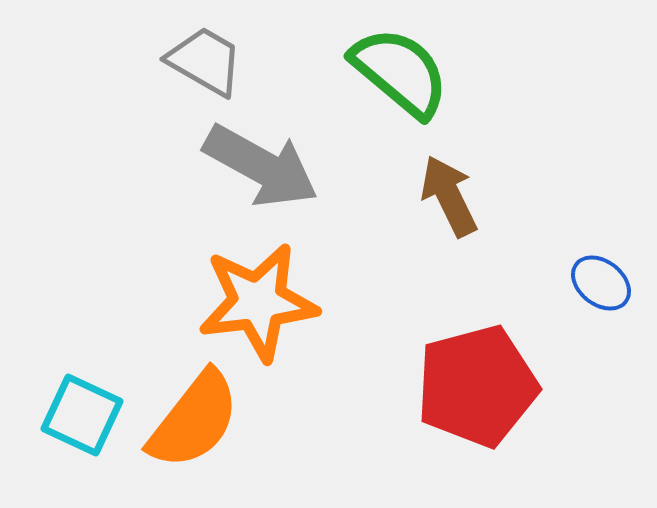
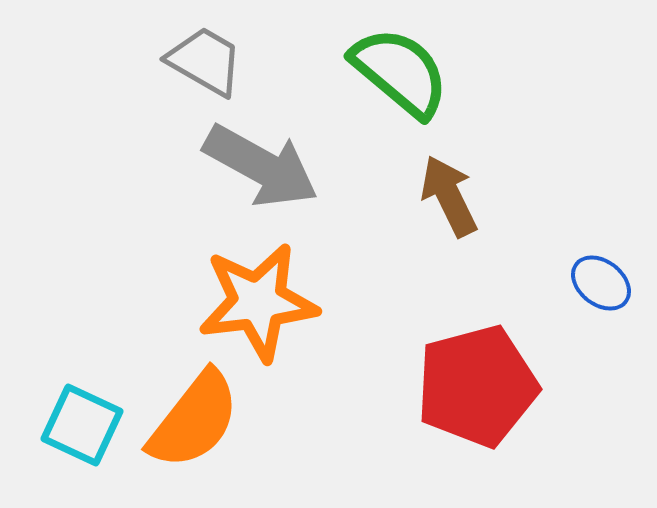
cyan square: moved 10 px down
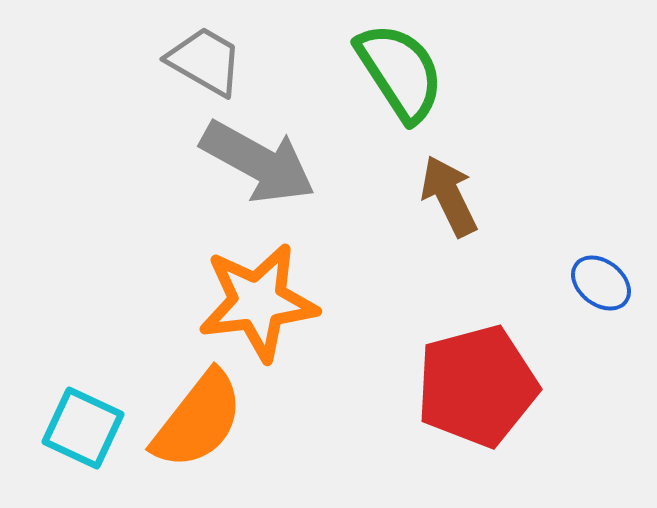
green semicircle: rotated 17 degrees clockwise
gray arrow: moved 3 px left, 4 px up
orange semicircle: moved 4 px right
cyan square: moved 1 px right, 3 px down
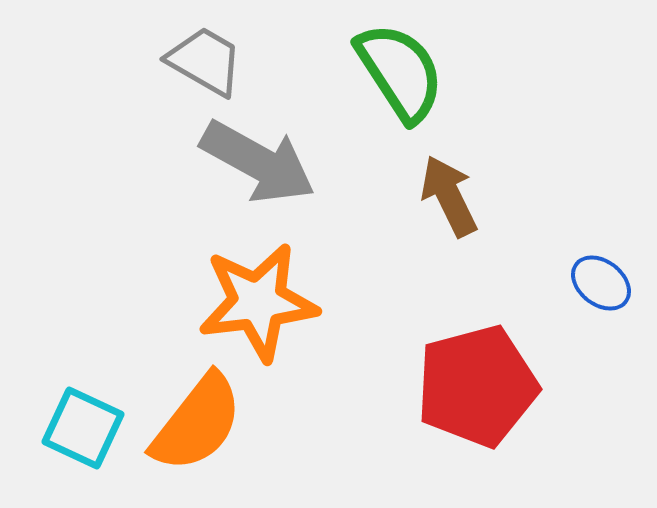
orange semicircle: moved 1 px left, 3 px down
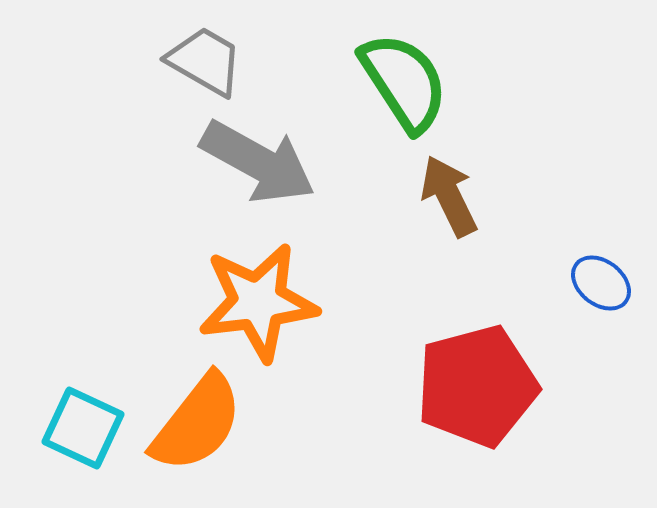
green semicircle: moved 4 px right, 10 px down
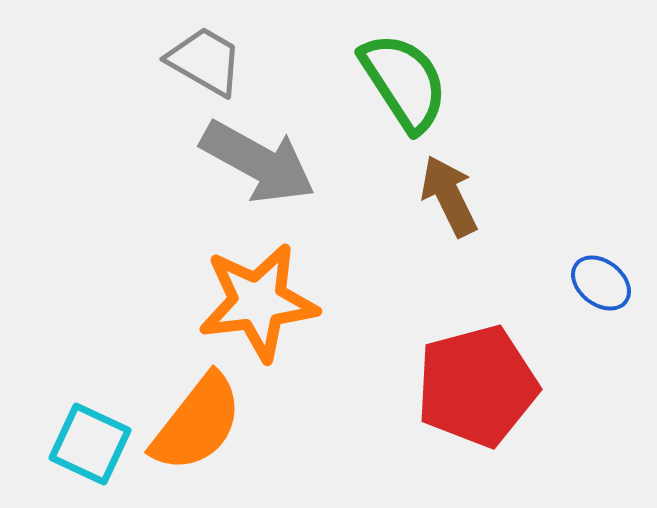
cyan square: moved 7 px right, 16 px down
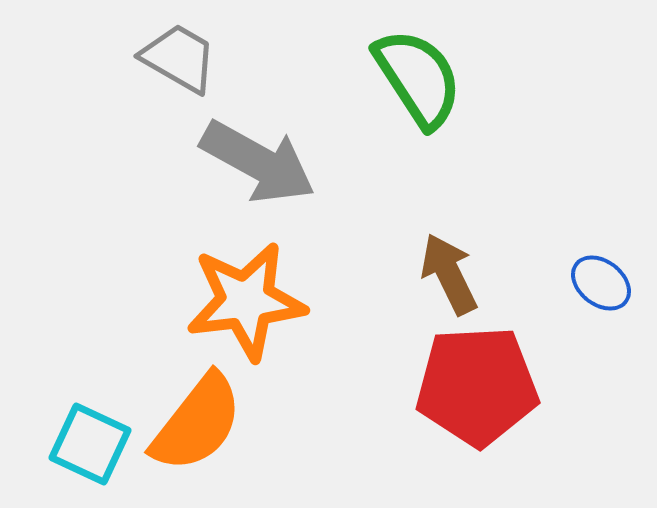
gray trapezoid: moved 26 px left, 3 px up
green semicircle: moved 14 px right, 4 px up
brown arrow: moved 78 px down
orange star: moved 12 px left, 1 px up
red pentagon: rotated 12 degrees clockwise
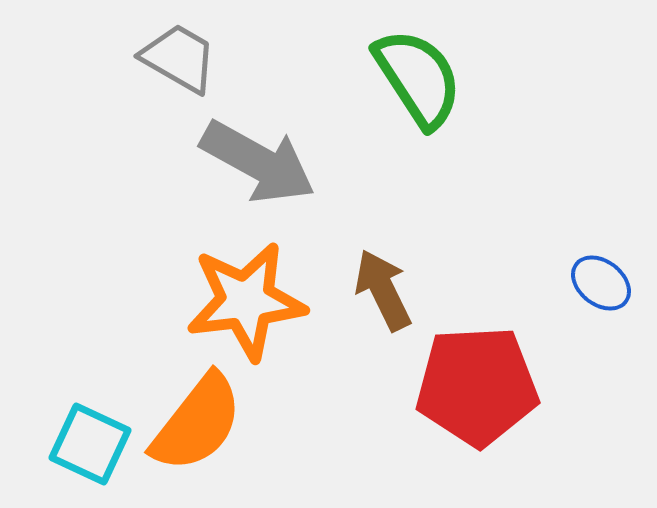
brown arrow: moved 66 px left, 16 px down
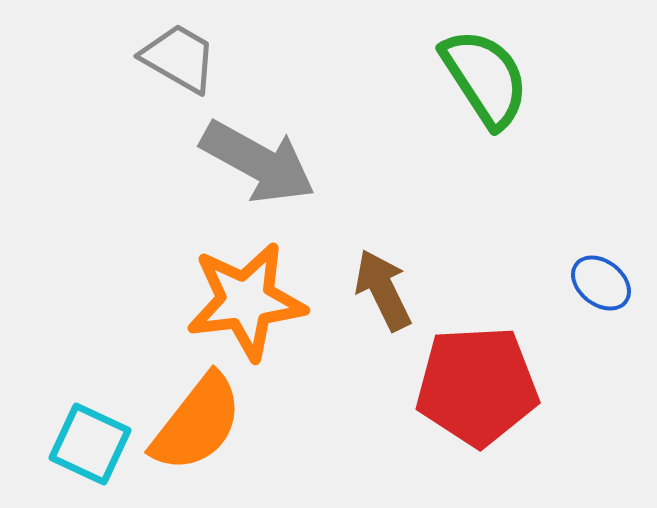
green semicircle: moved 67 px right
